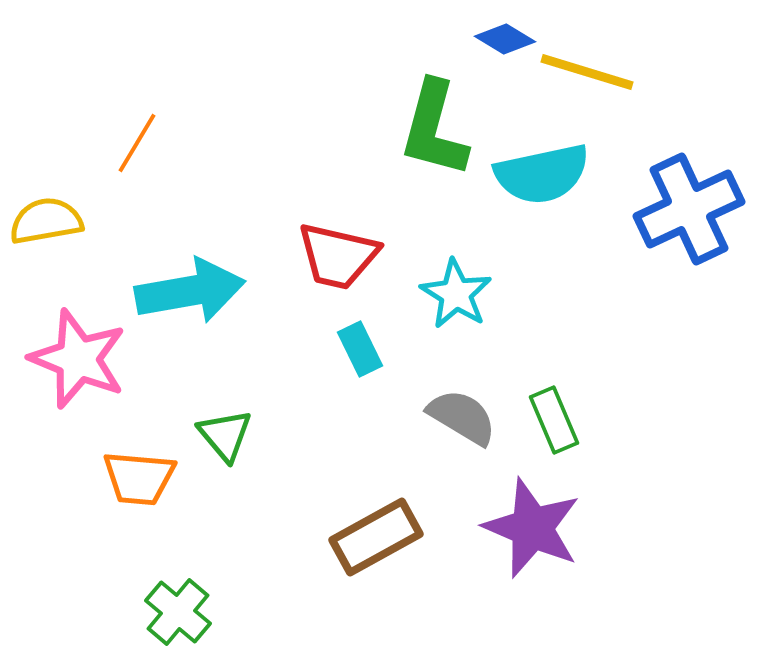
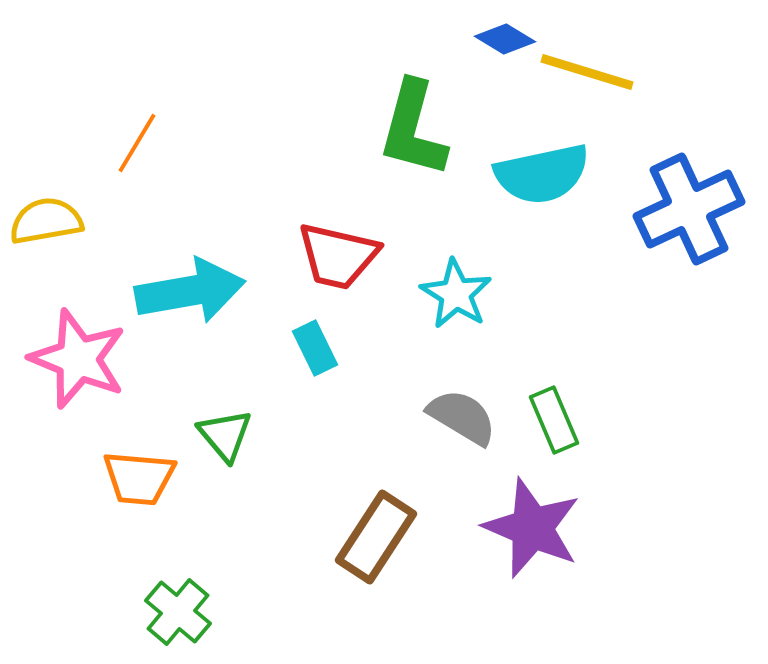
green L-shape: moved 21 px left
cyan rectangle: moved 45 px left, 1 px up
brown rectangle: rotated 28 degrees counterclockwise
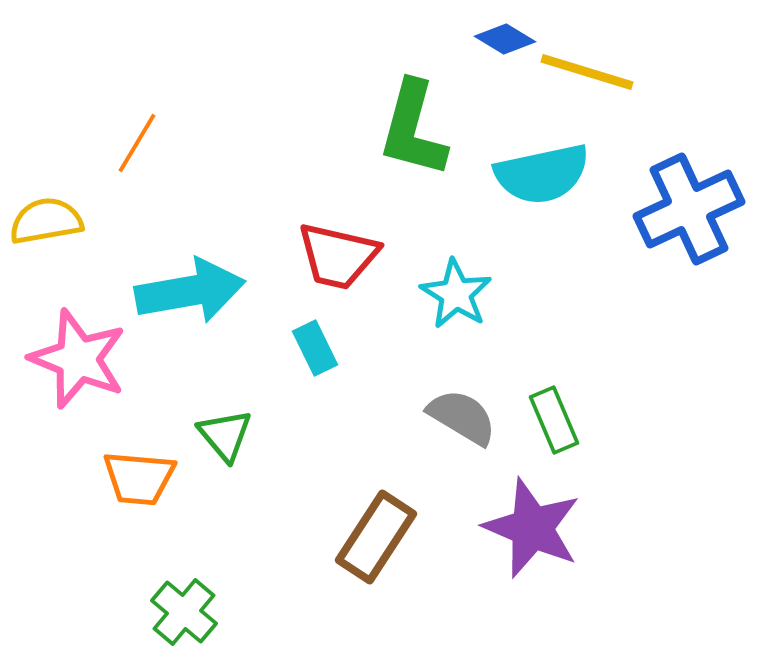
green cross: moved 6 px right
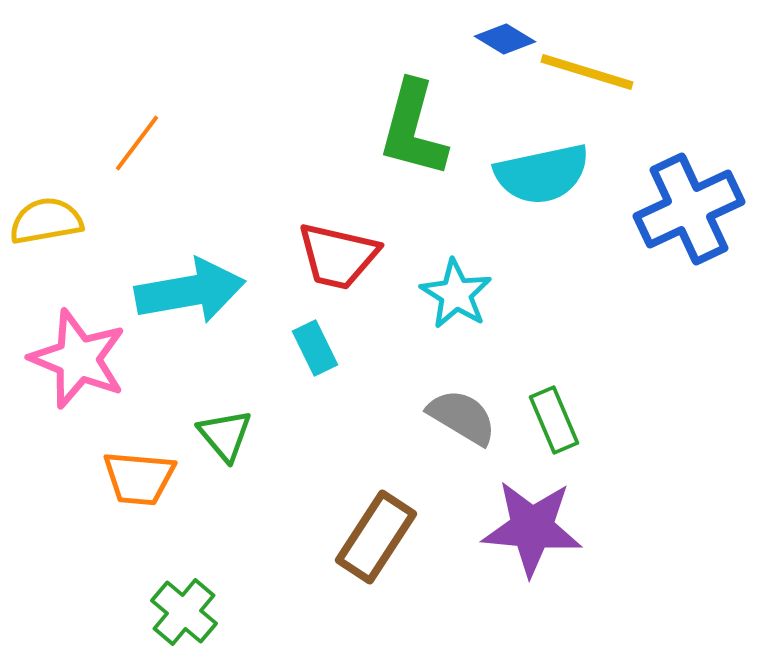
orange line: rotated 6 degrees clockwise
purple star: rotated 18 degrees counterclockwise
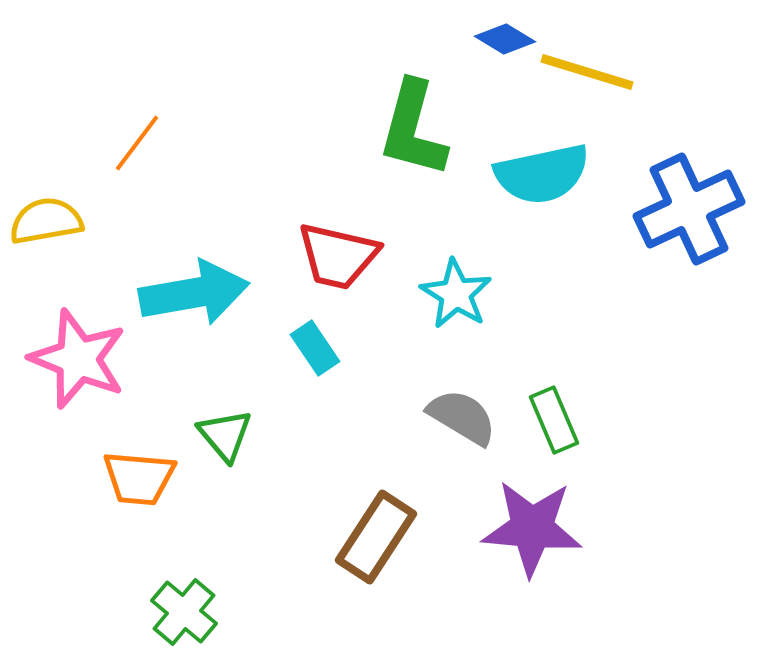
cyan arrow: moved 4 px right, 2 px down
cyan rectangle: rotated 8 degrees counterclockwise
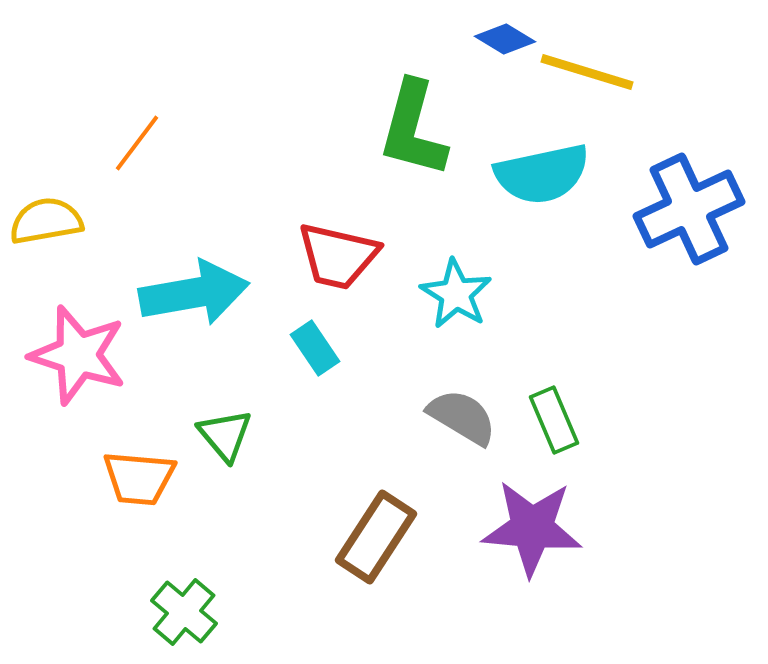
pink star: moved 4 px up; rotated 4 degrees counterclockwise
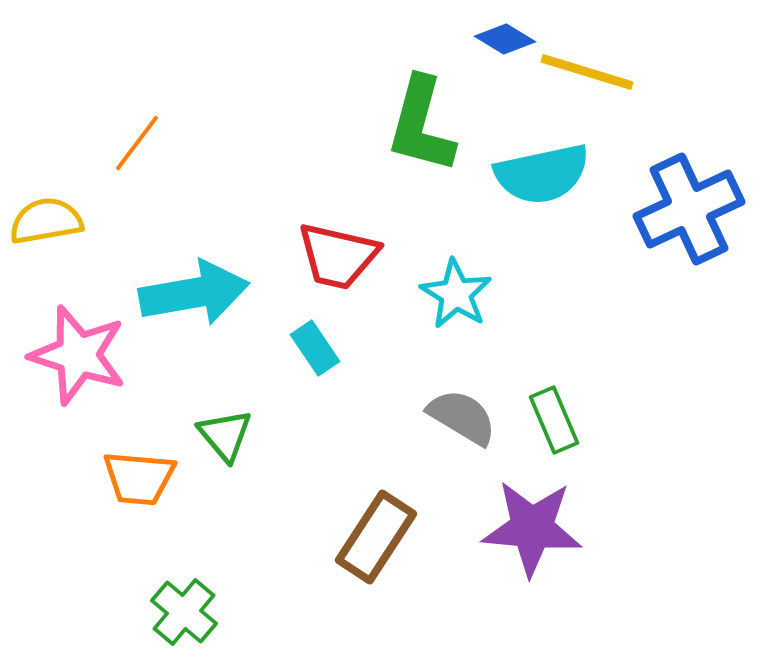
green L-shape: moved 8 px right, 4 px up
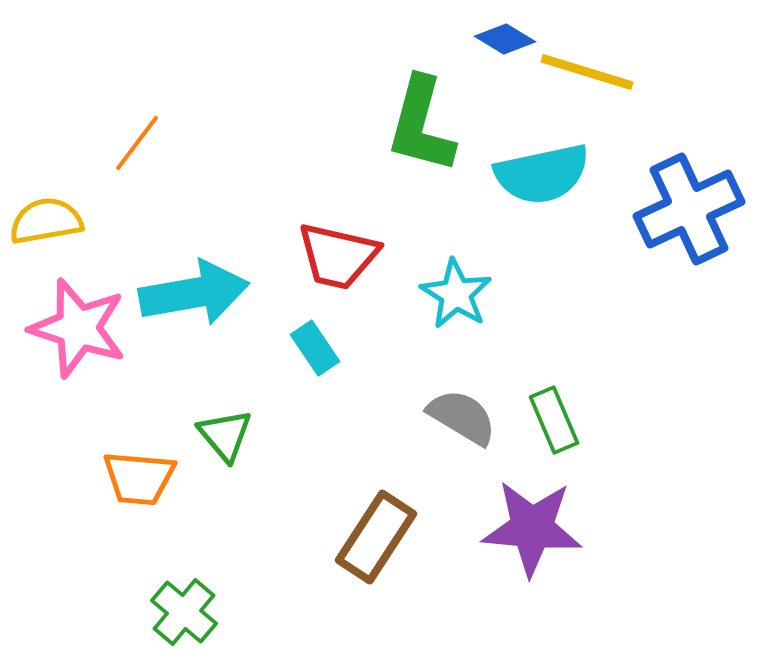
pink star: moved 27 px up
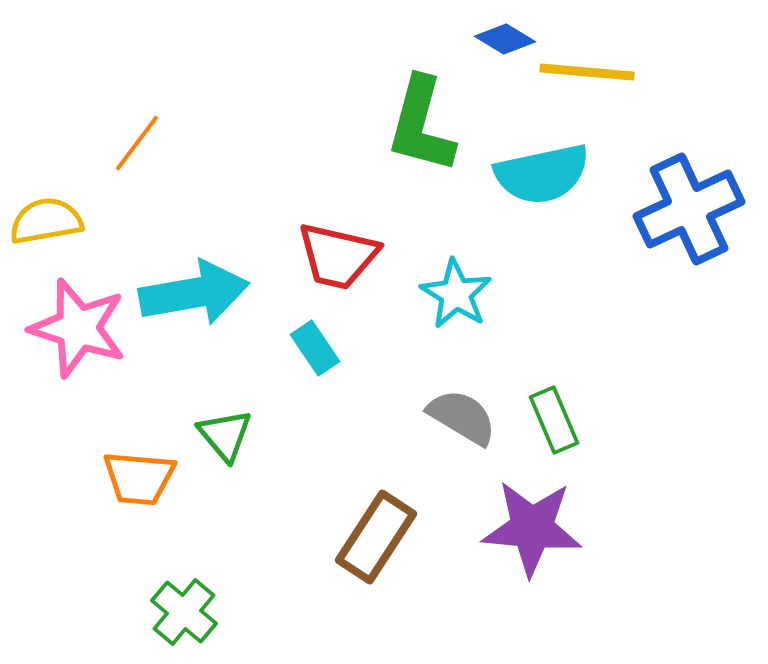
yellow line: rotated 12 degrees counterclockwise
